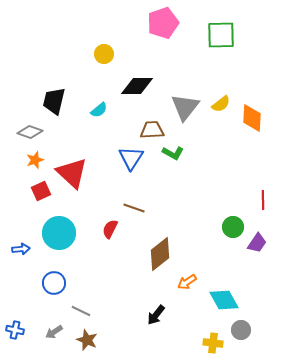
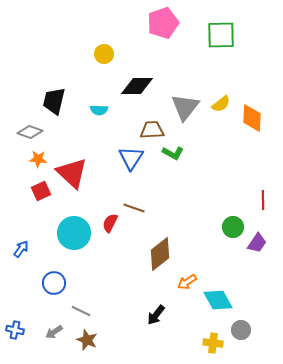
cyan semicircle: rotated 42 degrees clockwise
orange star: moved 3 px right, 1 px up; rotated 24 degrees clockwise
red semicircle: moved 6 px up
cyan circle: moved 15 px right
blue arrow: rotated 48 degrees counterclockwise
cyan diamond: moved 6 px left
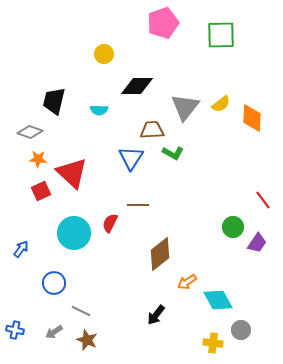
red line: rotated 36 degrees counterclockwise
brown line: moved 4 px right, 3 px up; rotated 20 degrees counterclockwise
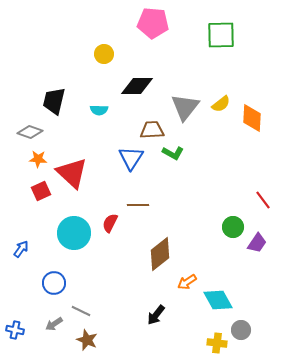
pink pentagon: moved 10 px left; rotated 24 degrees clockwise
gray arrow: moved 8 px up
yellow cross: moved 4 px right
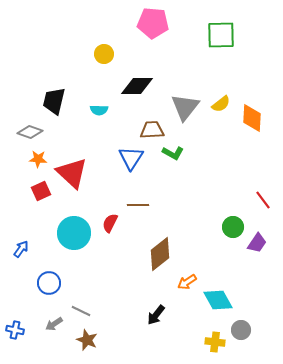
blue circle: moved 5 px left
yellow cross: moved 2 px left, 1 px up
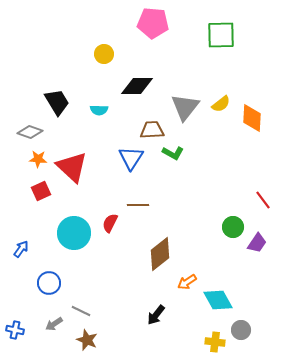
black trapezoid: moved 3 px right, 1 px down; rotated 136 degrees clockwise
red triangle: moved 6 px up
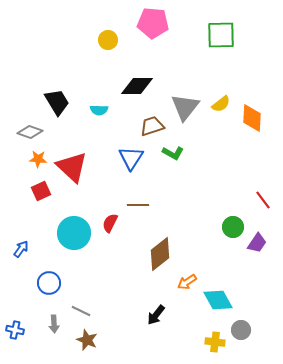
yellow circle: moved 4 px right, 14 px up
brown trapezoid: moved 4 px up; rotated 15 degrees counterclockwise
gray arrow: rotated 60 degrees counterclockwise
